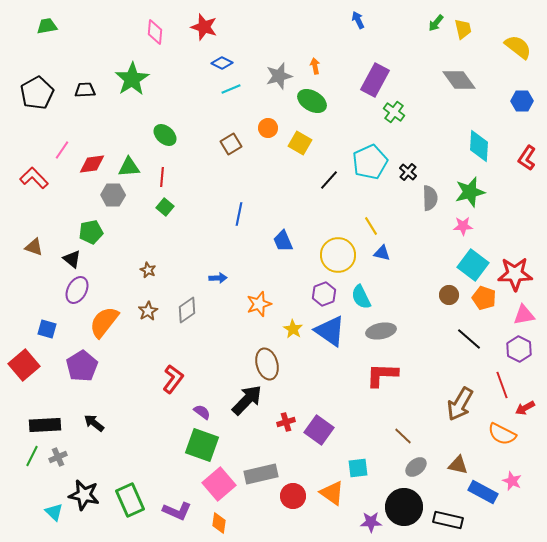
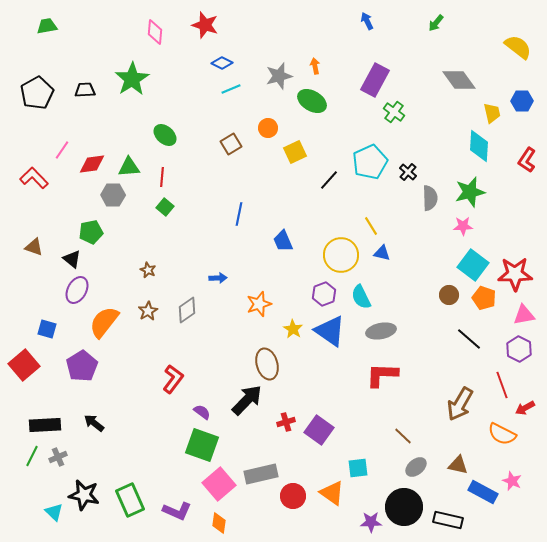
blue arrow at (358, 20): moved 9 px right, 1 px down
red star at (204, 27): moved 1 px right, 2 px up
yellow trapezoid at (463, 29): moved 29 px right, 84 px down
yellow square at (300, 143): moved 5 px left, 9 px down; rotated 35 degrees clockwise
red L-shape at (527, 158): moved 2 px down
yellow circle at (338, 255): moved 3 px right
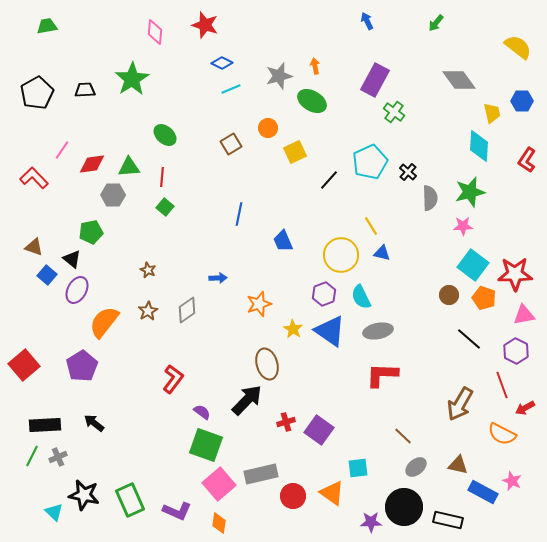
blue square at (47, 329): moved 54 px up; rotated 24 degrees clockwise
gray ellipse at (381, 331): moved 3 px left
purple hexagon at (519, 349): moved 3 px left, 2 px down
green square at (202, 445): moved 4 px right
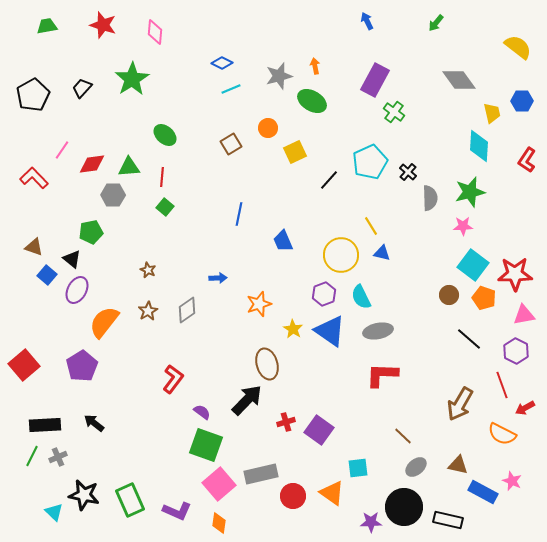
red star at (205, 25): moved 102 px left
black trapezoid at (85, 90): moved 3 px left, 2 px up; rotated 45 degrees counterclockwise
black pentagon at (37, 93): moved 4 px left, 2 px down
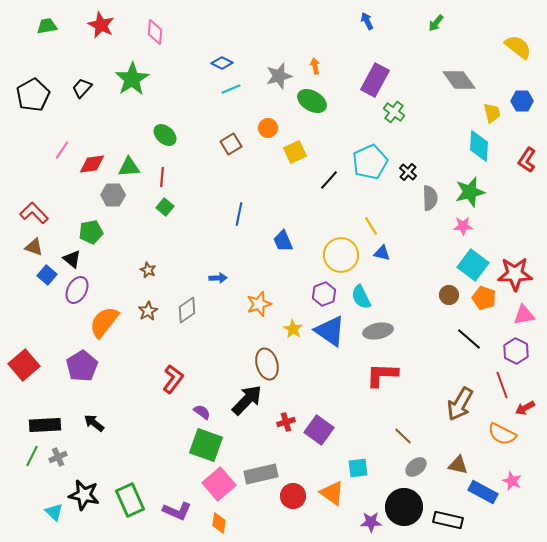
red star at (103, 25): moved 2 px left; rotated 8 degrees clockwise
red L-shape at (34, 178): moved 35 px down
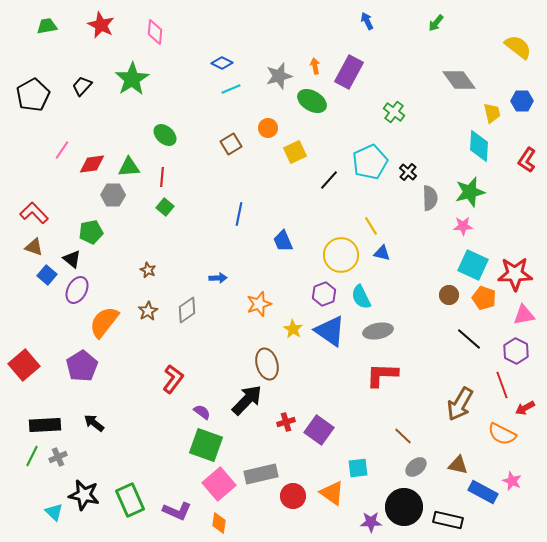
purple rectangle at (375, 80): moved 26 px left, 8 px up
black trapezoid at (82, 88): moved 2 px up
cyan square at (473, 265): rotated 12 degrees counterclockwise
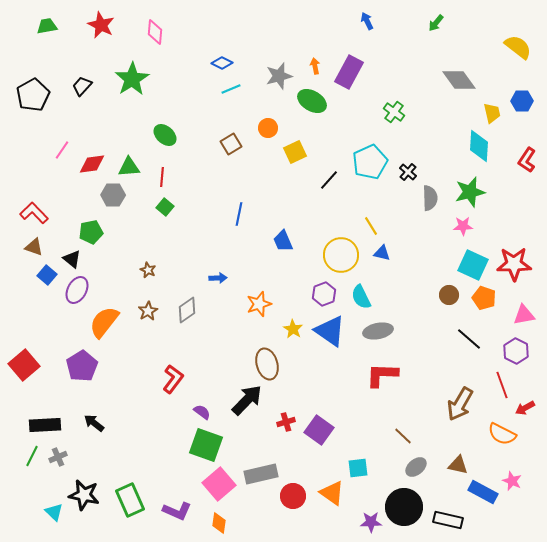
red star at (515, 274): moved 1 px left, 10 px up
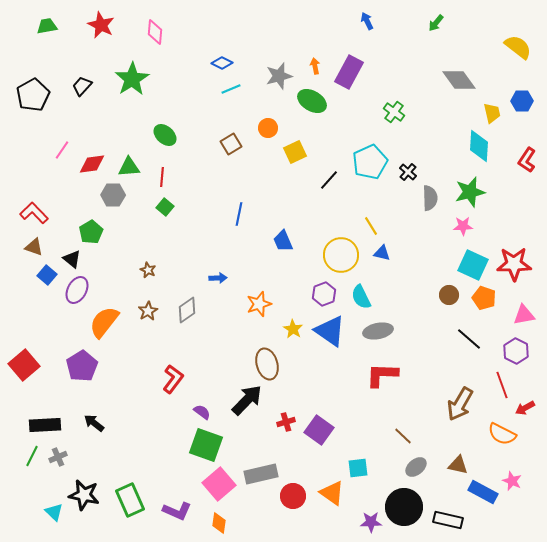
green pentagon at (91, 232): rotated 20 degrees counterclockwise
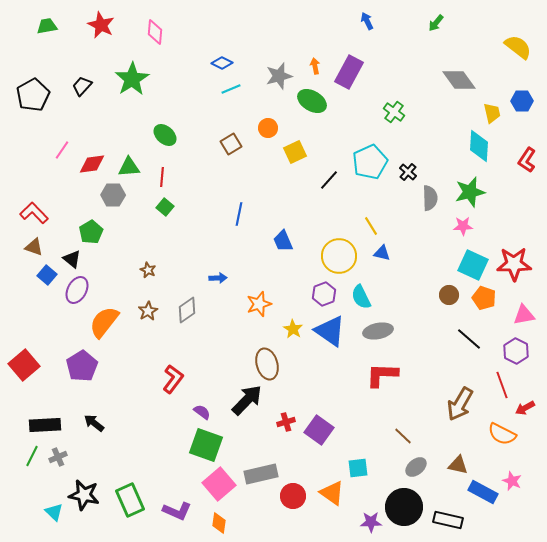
yellow circle at (341, 255): moved 2 px left, 1 px down
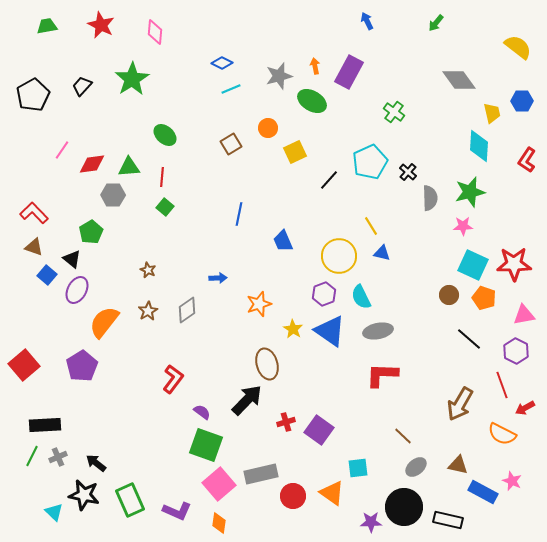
black arrow at (94, 423): moved 2 px right, 40 px down
